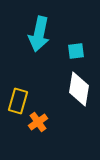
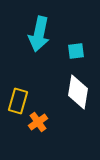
white diamond: moved 1 px left, 3 px down
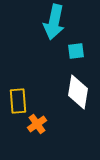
cyan arrow: moved 15 px right, 12 px up
yellow rectangle: rotated 20 degrees counterclockwise
orange cross: moved 1 px left, 2 px down
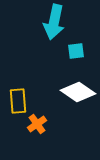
white diamond: rotated 64 degrees counterclockwise
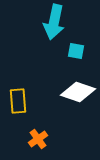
cyan square: rotated 18 degrees clockwise
white diamond: rotated 16 degrees counterclockwise
orange cross: moved 1 px right, 15 px down
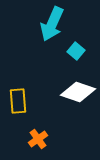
cyan arrow: moved 2 px left, 2 px down; rotated 12 degrees clockwise
cyan square: rotated 30 degrees clockwise
